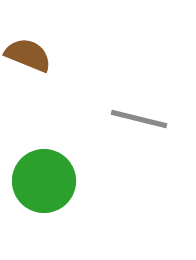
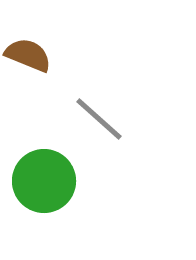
gray line: moved 40 px left; rotated 28 degrees clockwise
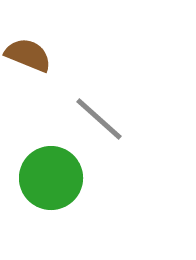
green circle: moved 7 px right, 3 px up
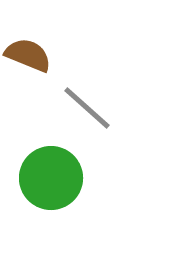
gray line: moved 12 px left, 11 px up
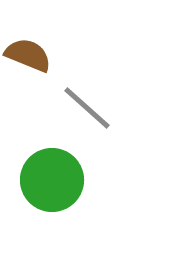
green circle: moved 1 px right, 2 px down
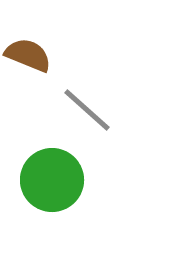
gray line: moved 2 px down
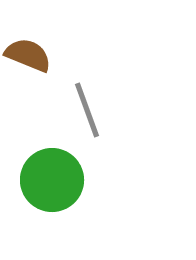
gray line: rotated 28 degrees clockwise
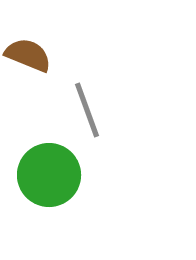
green circle: moved 3 px left, 5 px up
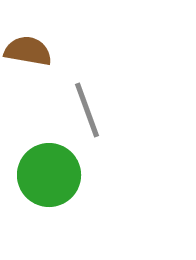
brown semicircle: moved 4 px up; rotated 12 degrees counterclockwise
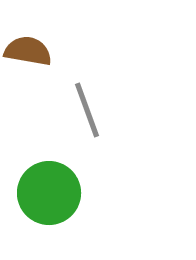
green circle: moved 18 px down
